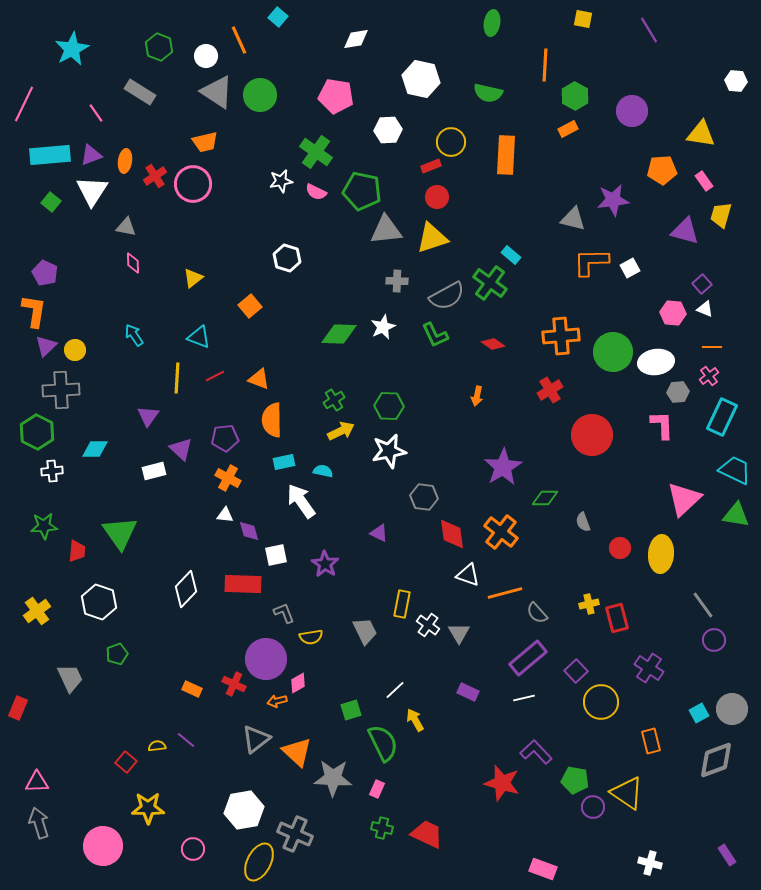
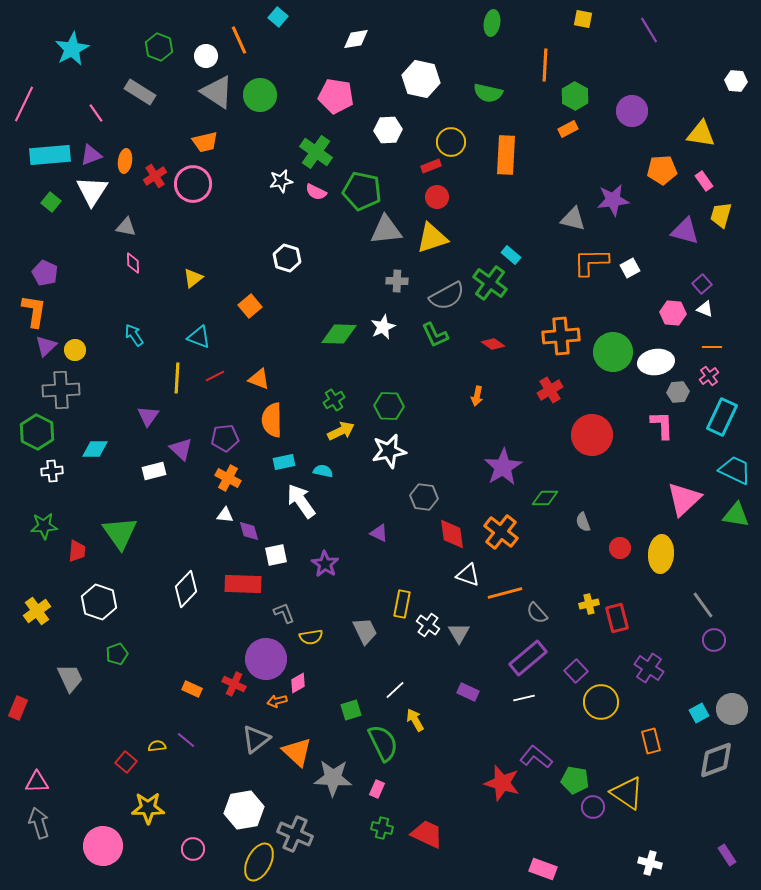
purple L-shape at (536, 752): moved 5 px down; rotated 8 degrees counterclockwise
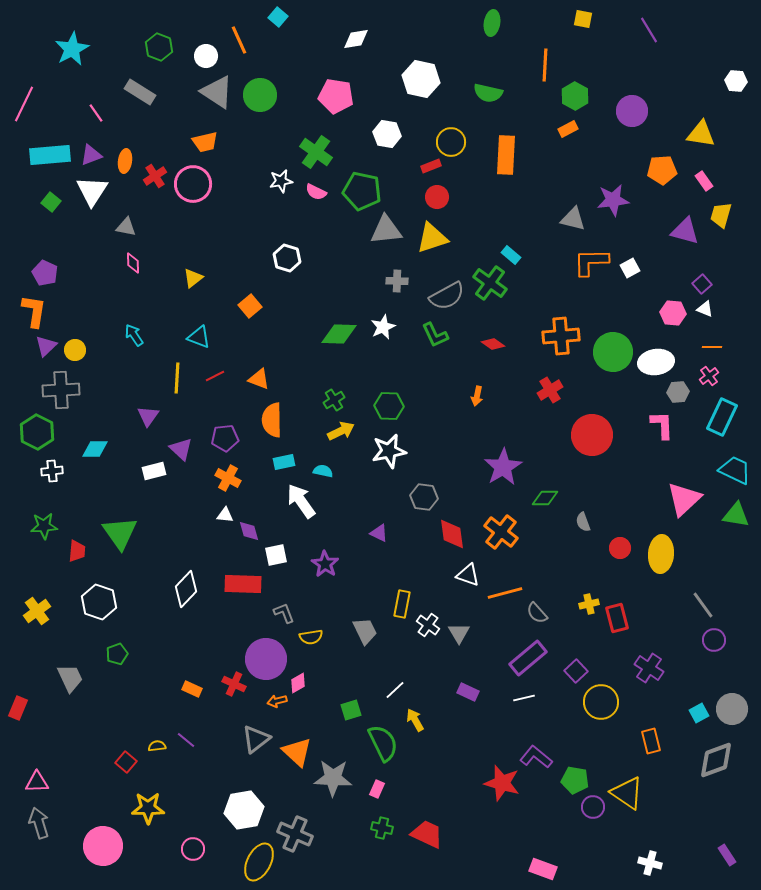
white hexagon at (388, 130): moved 1 px left, 4 px down; rotated 12 degrees clockwise
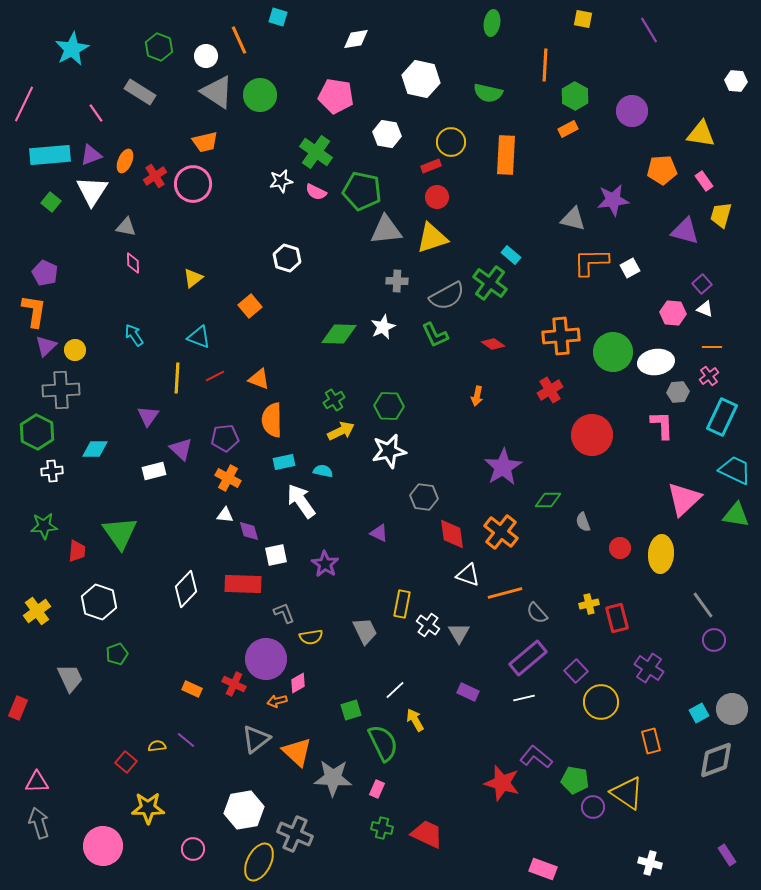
cyan square at (278, 17): rotated 24 degrees counterclockwise
orange ellipse at (125, 161): rotated 15 degrees clockwise
green diamond at (545, 498): moved 3 px right, 2 px down
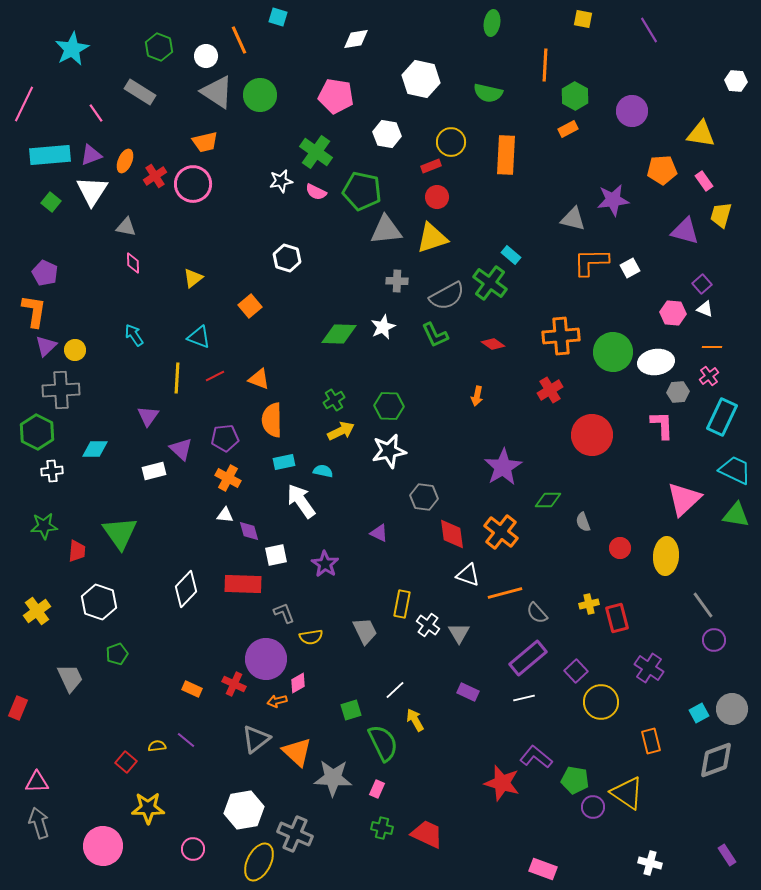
yellow ellipse at (661, 554): moved 5 px right, 2 px down
